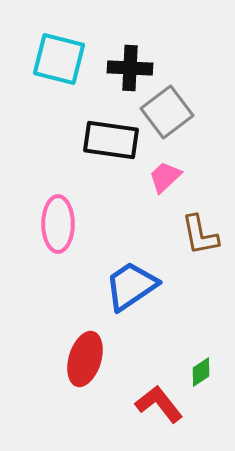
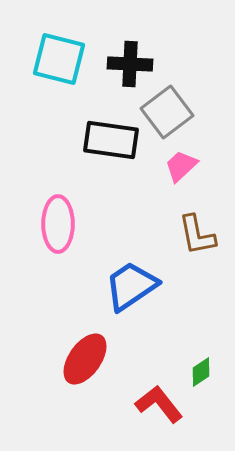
black cross: moved 4 px up
pink trapezoid: moved 16 px right, 11 px up
brown L-shape: moved 3 px left
red ellipse: rotated 18 degrees clockwise
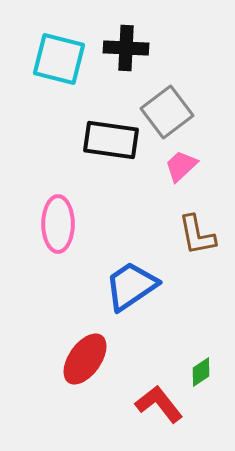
black cross: moved 4 px left, 16 px up
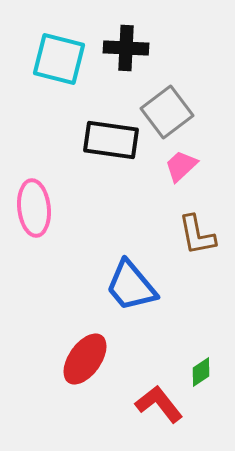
pink ellipse: moved 24 px left, 16 px up; rotated 6 degrees counterclockwise
blue trapezoid: rotated 96 degrees counterclockwise
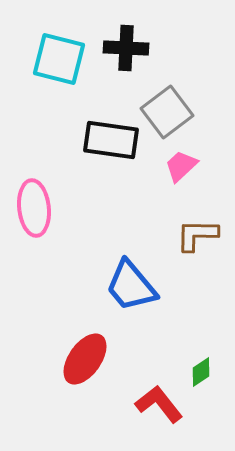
brown L-shape: rotated 102 degrees clockwise
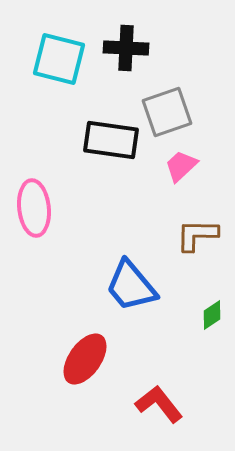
gray square: rotated 18 degrees clockwise
green diamond: moved 11 px right, 57 px up
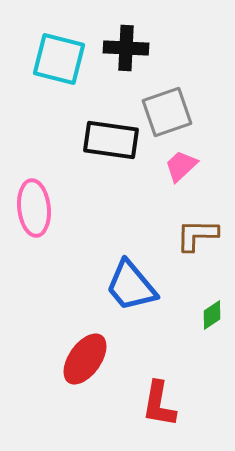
red L-shape: rotated 132 degrees counterclockwise
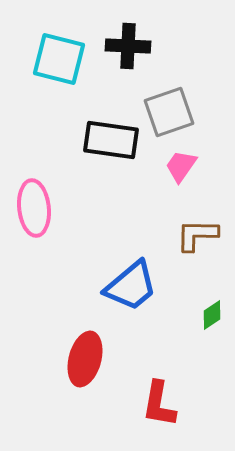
black cross: moved 2 px right, 2 px up
gray square: moved 2 px right
pink trapezoid: rotated 12 degrees counterclockwise
blue trapezoid: rotated 90 degrees counterclockwise
red ellipse: rotated 20 degrees counterclockwise
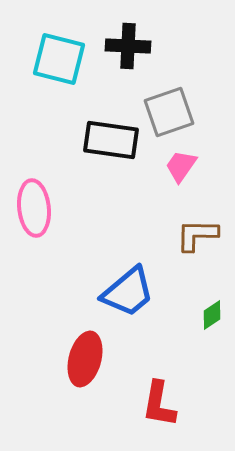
blue trapezoid: moved 3 px left, 6 px down
